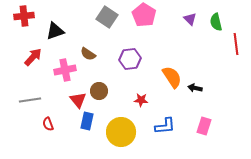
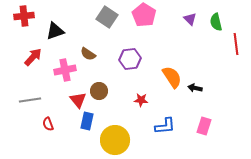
yellow circle: moved 6 px left, 8 px down
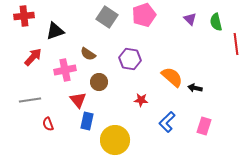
pink pentagon: rotated 20 degrees clockwise
purple hexagon: rotated 15 degrees clockwise
orange semicircle: rotated 15 degrees counterclockwise
brown circle: moved 9 px up
blue L-shape: moved 2 px right, 4 px up; rotated 140 degrees clockwise
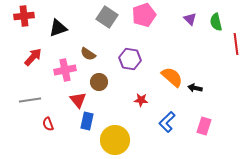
black triangle: moved 3 px right, 3 px up
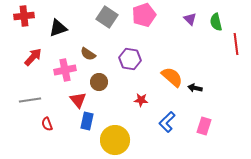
red semicircle: moved 1 px left
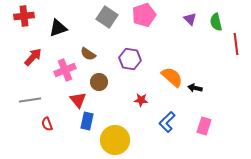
pink cross: rotated 10 degrees counterclockwise
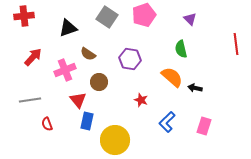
green semicircle: moved 35 px left, 27 px down
black triangle: moved 10 px right
red star: rotated 16 degrees clockwise
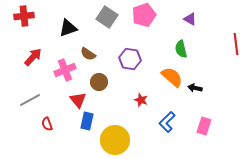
purple triangle: rotated 16 degrees counterclockwise
gray line: rotated 20 degrees counterclockwise
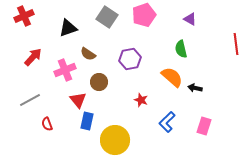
red cross: rotated 18 degrees counterclockwise
purple hexagon: rotated 20 degrees counterclockwise
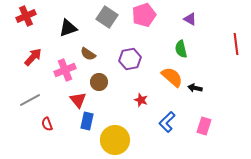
red cross: moved 2 px right
